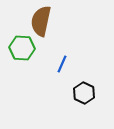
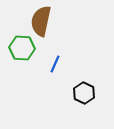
blue line: moved 7 px left
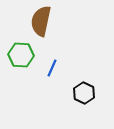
green hexagon: moved 1 px left, 7 px down
blue line: moved 3 px left, 4 px down
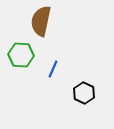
blue line: moved 1 px right, 1 px down
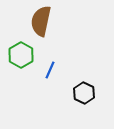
green hexagon: rotated 25 degrees clockwise
blue line: moved 3 px left, 1 px down
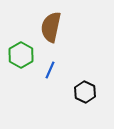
brown semicircle: moved 10 px right, 6 px down
black hexagon: moved 1 px right, 1 px up
